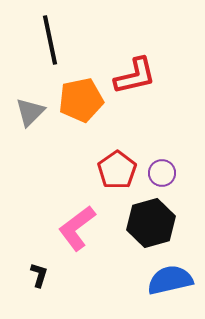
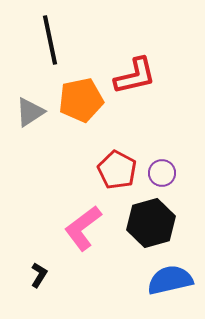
gray triangle: rotated 12 degrees clockwise
red pentagon: rotated 9 degrees counterclockwise
pink L-shape: moved 6 px right
black L-shape: rotated 15 degrees clockwise
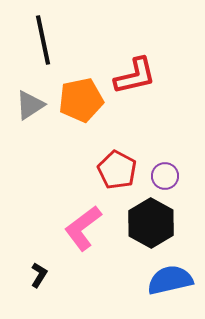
black line: moved 7 px left
gray triangle: moved 7 px up
purple circle: moved 3 px right, 3 px down
black hexagon: rotated 15 degrees counterclockwise
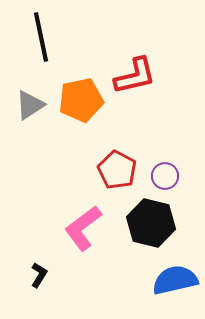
black line: moved 2 px left, 3 px up
black hexagon: rotated 15 degrees counterclockwise
blue semicircle: moved 5 px right
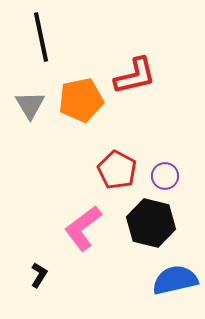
gray triangle: rotated 28 degrees counterclockwise
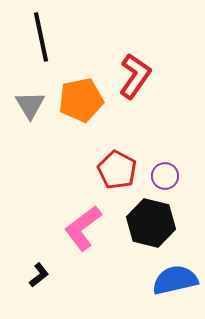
red L-shape: rotated 42 degrees counterclockwise
black L-shape: rotated 20 degrees clockwise
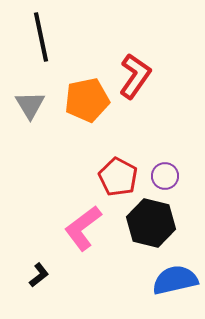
orange pentagon: moved 6 px right
red pentagon: moved 1 px right, 7 px down
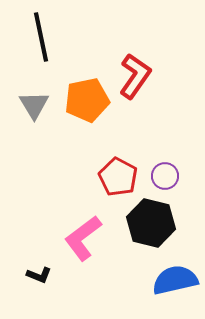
gray triangle: moved 4 px right
pink L-shape: moved 10 px down
black L-shape: rotated 60 degrees clockwise
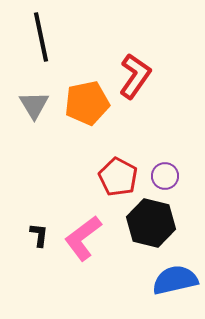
orange pentagon: moved 3 px down
black L-shape: moved 40 px up; rotated 105 degrees counterclockwise
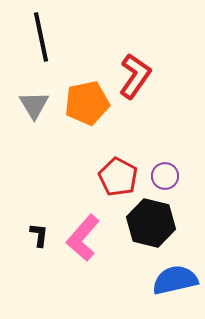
pink L-shape: rotated 12 degrees counterclockwise
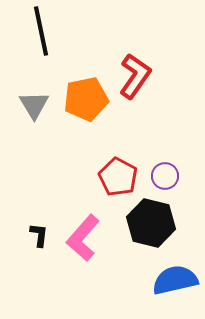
black line: moved 6 px up
orange pentagon: moved 1 px left, 4 px up
